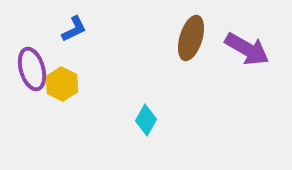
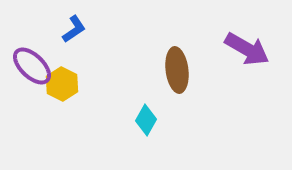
blue L-shape: rotated 8 degrees counterclockwise
brown ellipse: moved 14 px left, 32 px down; rotated 24 degrees counterclockwise
purple ellipse: moved 3 px up; rotated 30 degrees counterclockwise
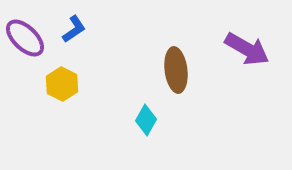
purple ellipse: moved 7 px left, 28 px up
brown ellipse: moved 1 px left
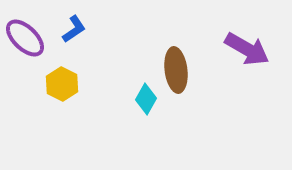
cyan diamond: moved 21 px up
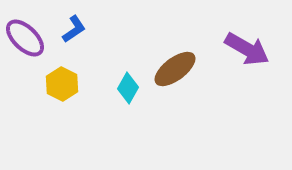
brown ellipse: moved 1 px left, 1 px up; rotated 60 degrees clockwise
cyan diamond: moved 18 px left, 11 px up
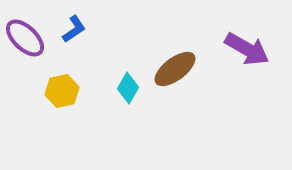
yellow hexagon: moved 7 px down; rotated 20 degrees clockwise
